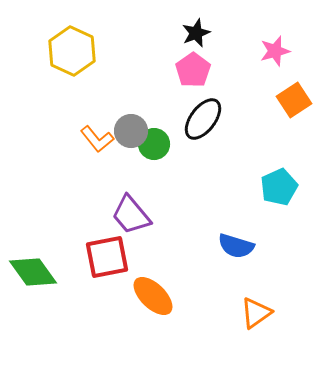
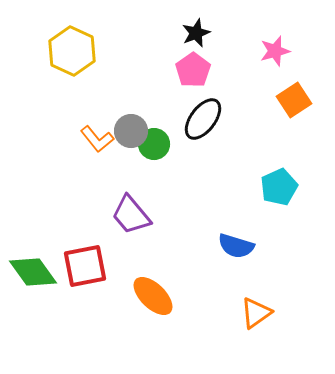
red square: moved 22 px left, 9 px down
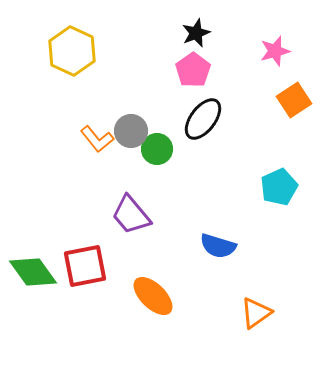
green circle: moved 3 px right, 5 px down
blue semicircle: moved 18 px left
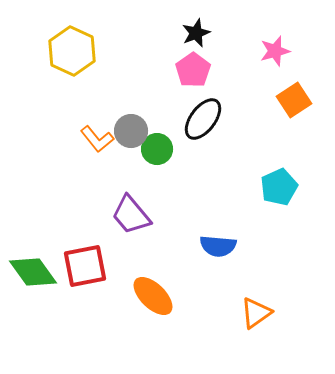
blue semicircle: rotated 12 degrees counterclockwise
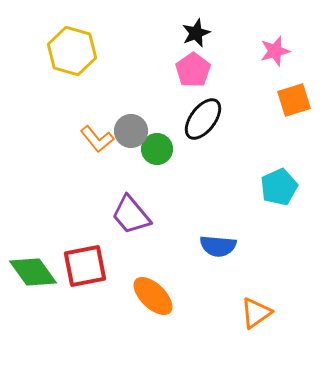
yellow hexagon: rotated 9 degrees counterclockwise
orange square: rotated 16 degrees clockwise
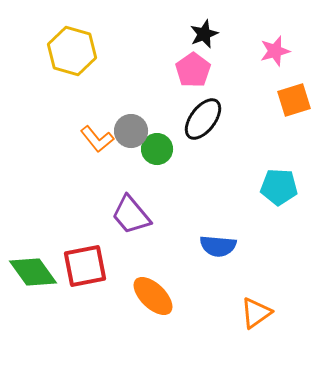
black star: moved 8 px right, 1 px down
cyan pentagon: rotated 27 degrees clockwise
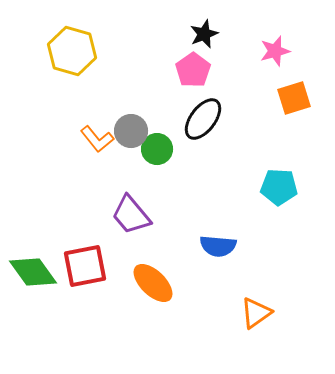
orange square: moved 2 px up
orange ellipse: moved 13 px up
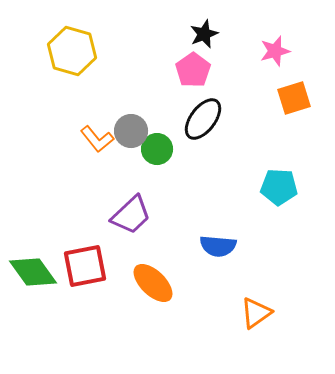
purple trapezoid: rotated 93 degrees counterclockwise
